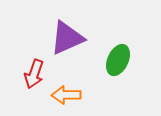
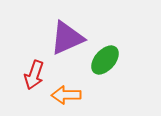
green ellipse: moved 13 px left; rotated 16 degrees clockwise
red arrow: moved 1 px down
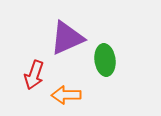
green ellipse: rotated 48 degrees counterclockwise
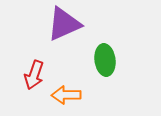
purple triangle: moved 3 px left, 14 px up
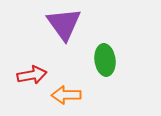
purple triangle: rotated 42 degrees counterclockwise
red arrow: moved 2 px left; rotated 120 degrees counterclockwise
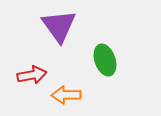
purple triangle: moved 5 px left, 2 px down
green ellipse: rotated 12 degrees counterclockwise
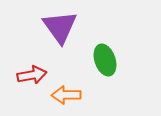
purple triangle: moved 1 px right, 1 px down
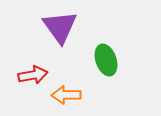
green ellipse: moved 1 px right
red arrow: moved 1 px right
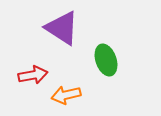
purple triangle: moved 2 px right, 1 px down; rotated 21 degrees counterclockwise
orange arrow: rotated 12 degrees counterclockwise
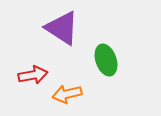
orange arrow: moved 1 px right, 1 px up
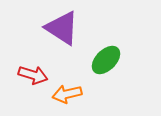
green ellipse: rotated 64 degrees clockwise
red arrow: rotated 28 degrees clockwise
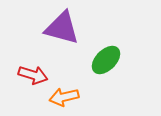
purple triangle: rotated 18 degrees counterclockwise
orange arrow: moved 3 px left, 3 px down
